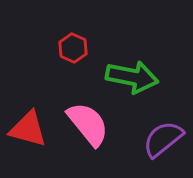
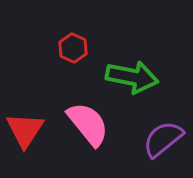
red triangle: moved 3 px left, 1 px down; rotated 48 degrees clockwise
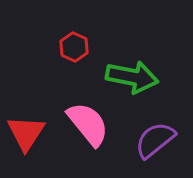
red hexagon: moved 1 px right, 1 px up
red triangle: moved 1 px right, 3 px down
purple semicircle: moved 8 px left, 1 px down
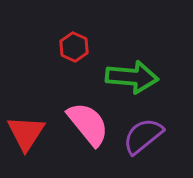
green arrow: rotated 6 degrees counterclockwise
purple semicircle: moved 12 px left, 4 px up
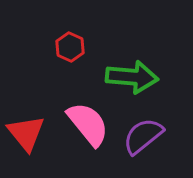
red hexagon: moved 4 px left
red triangle: rotated 12 degrees counterclockwise
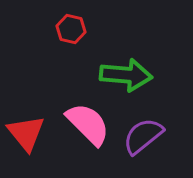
red hexagon: moved 1 px right, 18 px up; rotated 12 degrees counterclockwise
green arrow: moved 6 px left, 2 px up
pink semicircle: rotated 6 degrees counterclockwise
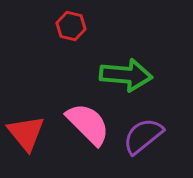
red hexagon: moved 3 px up
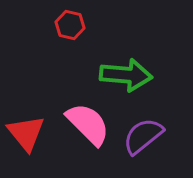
red hexagon: moved 1 px left, 1 px up
